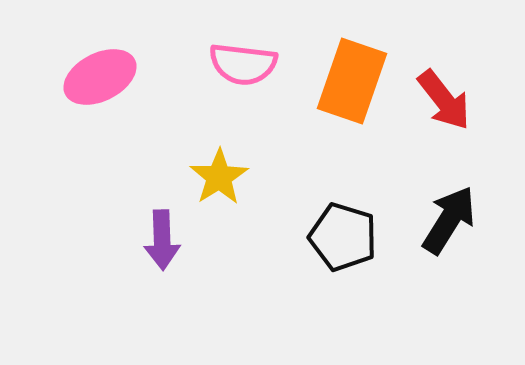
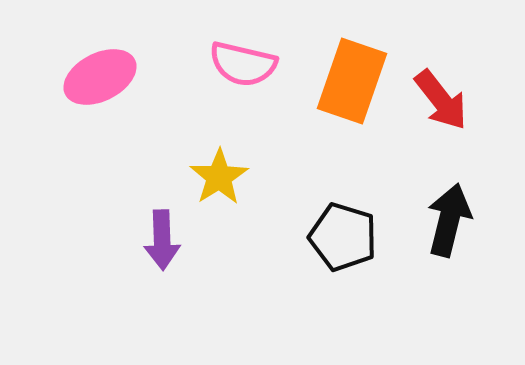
pink semicircle: rotated 6 degrees clockwise
red arrow: moved 3 px left
black arrow: rotated 18 degrees counterclockwise
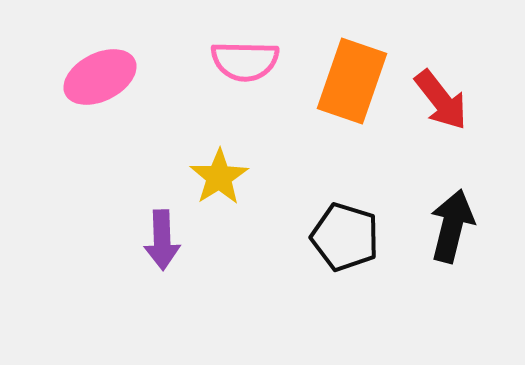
pink semicircle: moved 2 px right, 3 px up; rotated 12 degrees counterclockwise
black arrow: moved 3 px right, 6 px down
black pentagon: moved 2 px right
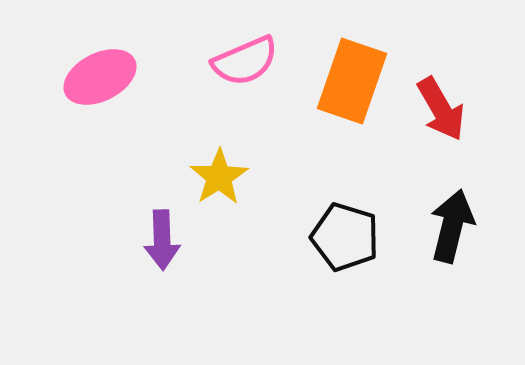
pink semicircle: rotated 24 degrees counterclockwise
red arrow: moved 9 px down; rotated 8 degrees clockwise
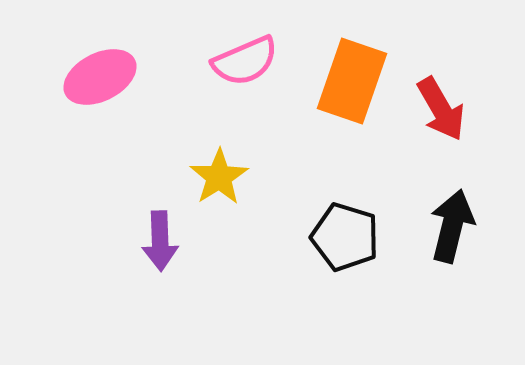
purple arrow: moved 2 px left, 1 px down
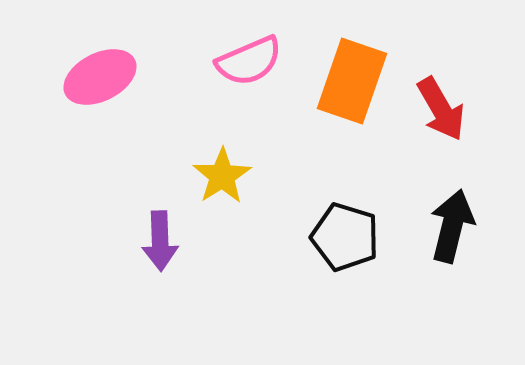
pink semicircle: moved 4 px right
yellow star: moved 3 px right, 1 px up
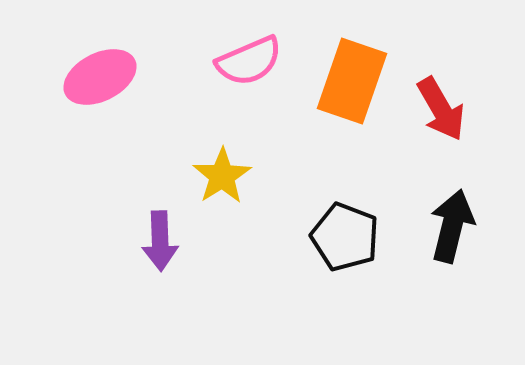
black pentagon: rotated 4 degrees clockwise
